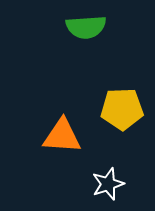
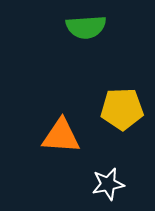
orange triangle: moved 1 px left
white star: rotated 8 degrees clockwise
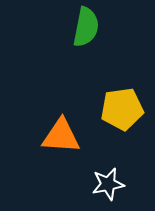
green semicircle: rotated 75 degrees counterclockwise
yellow pentagon: rotated 6 degrees counterclockwise
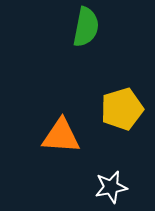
yellow pentagon: rotated 9 degrees counterclockwise
white star: moved 3 px right, 3 px down
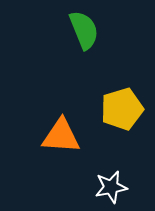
green semicircle: moved 2 px left, 3 px down; rotated 33 degrees counterclockwise
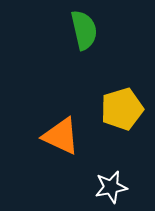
green semicircle: rotated 9 degrees clockwise
orange triangle: rotated 21 degrees clockwise
